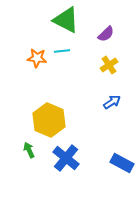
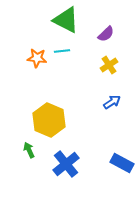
blue cross: moved 6 px down; rotated 12 degrees clockwise
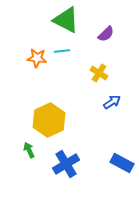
yellow cross: moved 10 px left, 8 px down; rotated 24 degrees counterclockwise
yellow hexagon: rotated 12 degrees clockwise
blue cross: rotated 8 degrees clockwise
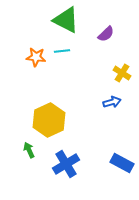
orange star: moved 1 px left, 1 px up
yellow cross: moved 23 px right
blue arrow: rotated 18 degrees clockwise
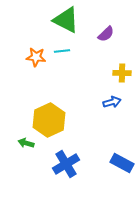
yellow cross: rotated 30 degrees counterclockwise
green arrow: moved 3 px left, 7 px up; rotated 49 degrees counterclockwise
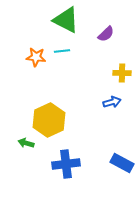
blue cross: rotated 24 degrees clockwise
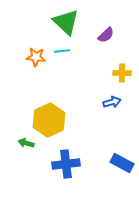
green triangle: moved 2 px down; rotated 16 degrees clockwise
purple semicircle: moved 1 px down
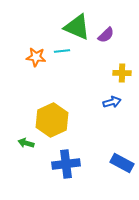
green triangle: moved 11 px right, 5 px down; rotated 20 degrees counterclockwise
yellow hexagon: moved 3 px right
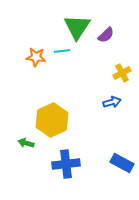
green triangle: rotated 40 degrees clockwise
yellow cross: rotated 30 degrees counterclockwise
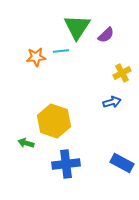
cyan line: moved 1 px left
orange star: rotated 12 degrees counterclockwise
yellow hexagon: moved 2 px right, 1 px down; rotated 16 degrees counterclockwise
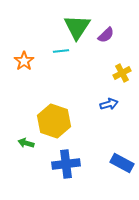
orange star: moved 12 px left, 4 px down; rotated 30 degrees counterclockwise
blue arrow: moved 3 px left, 2 px down
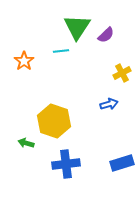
blue rectangle: rotated 45 degrees counterclockwise
